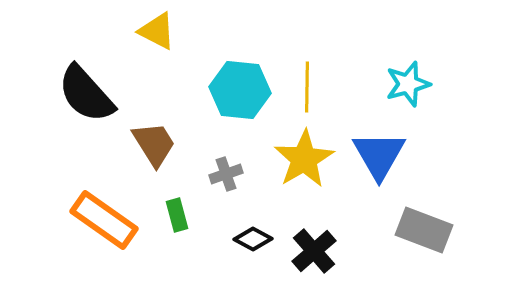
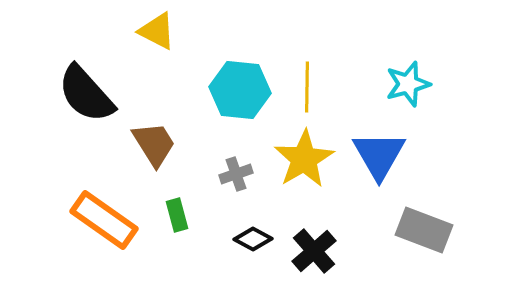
gray cross: moved 10 px right
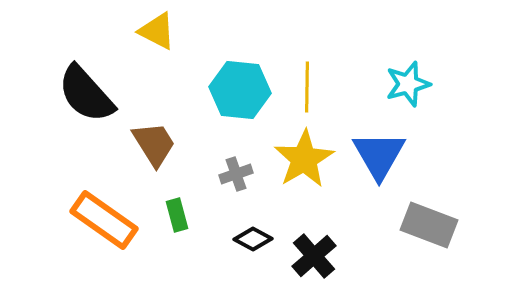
gray rectangle: moved 5 px right, 5 px up
black cross: moved 5 px down
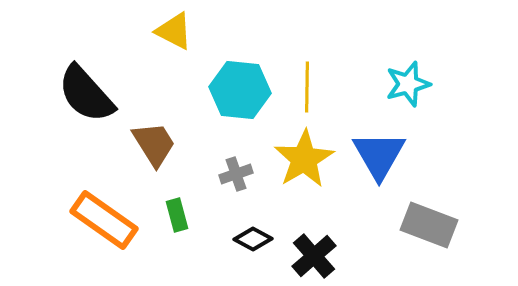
yellow triangle: moved 17 px right
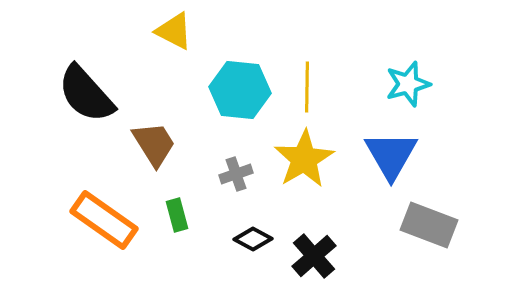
blue triangle: moved 12 px right
